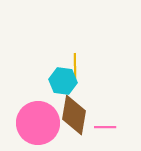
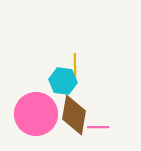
pink circle: moved 2 px left, 9 px up
pink line: moved 7 px left
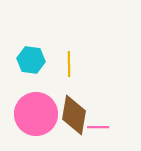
yellow line: moved 6 px left, 2 px up
cyan hexagon: moved 32 px left, 21 px up
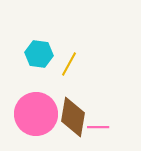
cyan hexagon: moved 8 px right, 6 px up
yellow line: rotated 30 degrees clockwise
brown diamond: moved 1 px left, 2 px down
